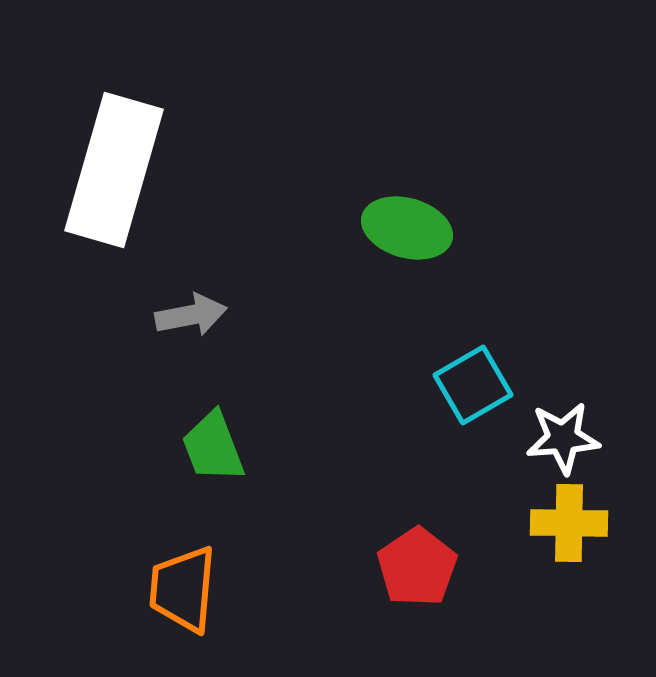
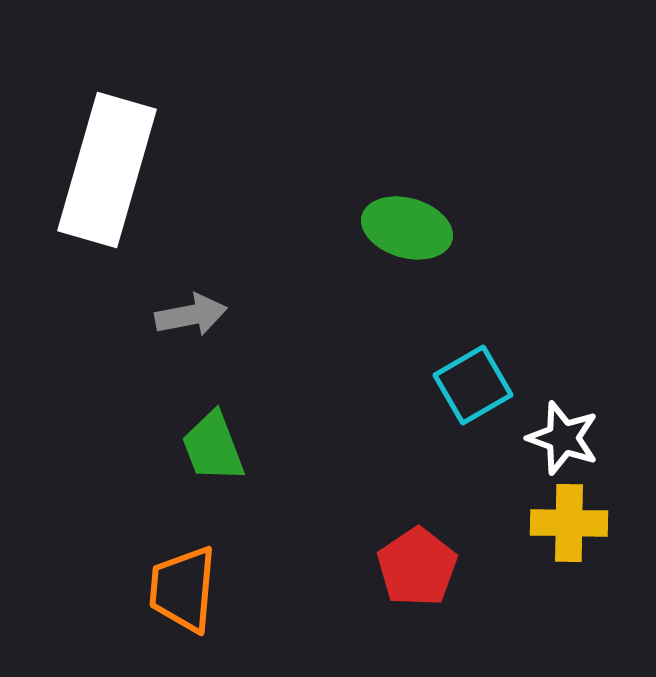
white rectangle: moved 7 px left
white star: rotated 24 degrees clockwise
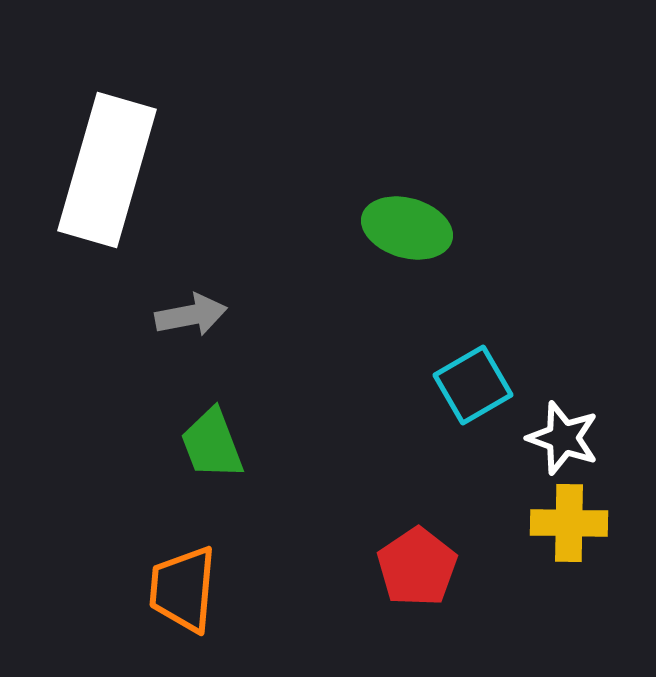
green trapezoid: moved 1 px left, 3 px up
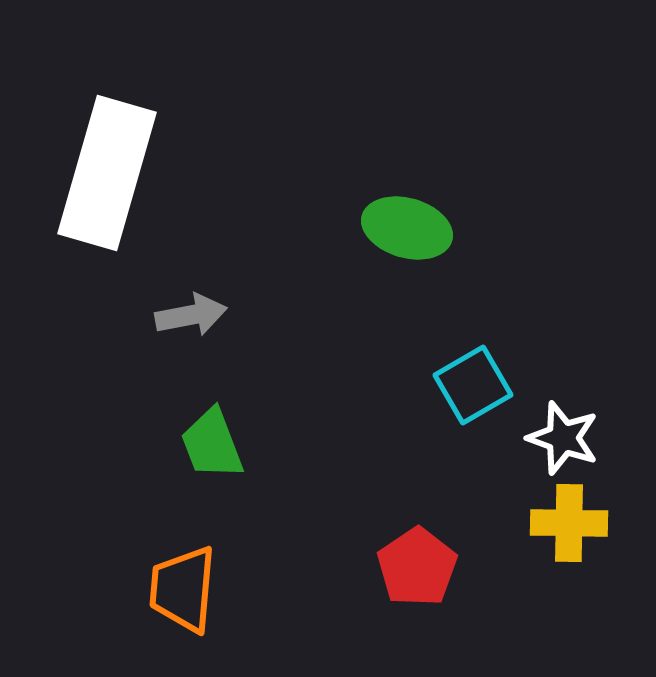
white rectangle: moved 3 px down
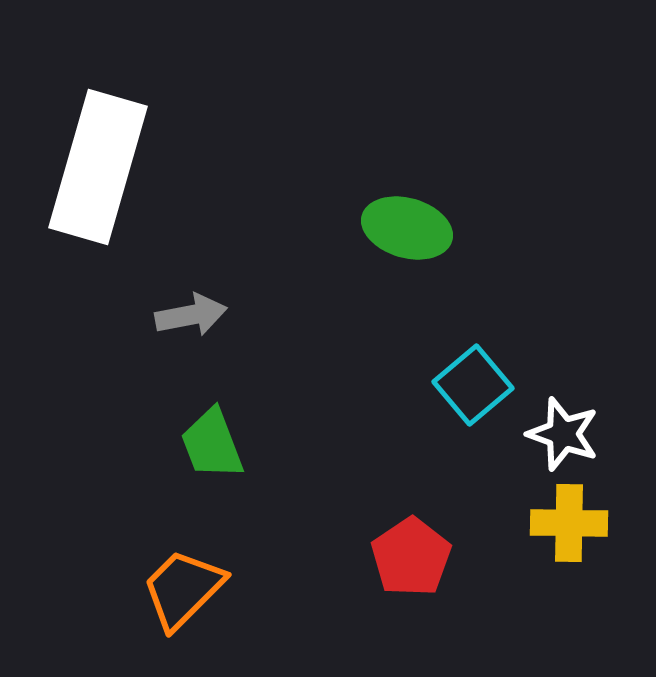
white rectangle: moved 9 px left, 6 px up
cyan square: rotated 10 degrees counterclockwise
white star: moved 4 px up
red pentagon: moved 6 px left, 10 px up
orange trapezoid: rotated 40 degrees clockwise
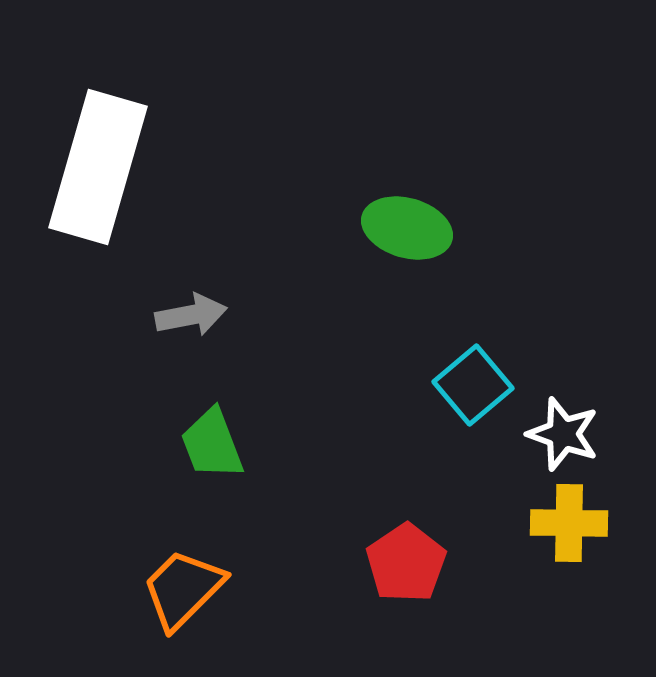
red pentagon: moved 5 px left, 6 px down
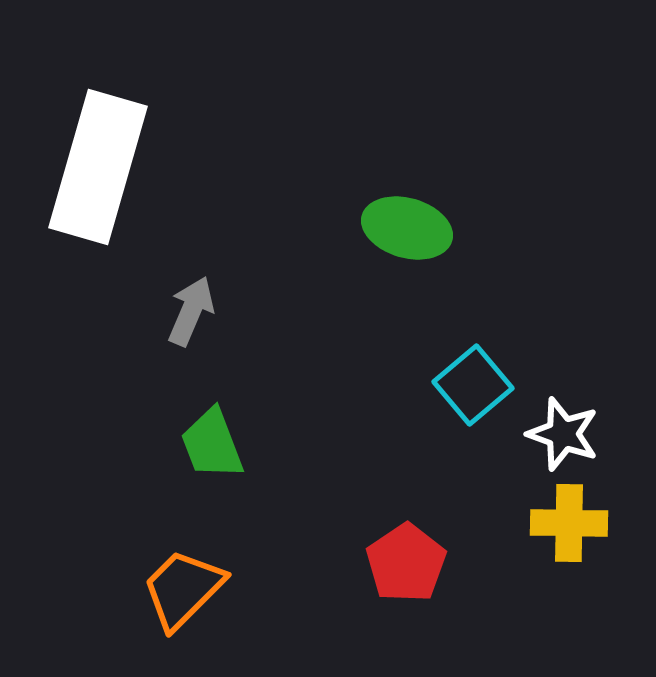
gray arrow: moved 4 px up; rotated 56 degrees counterclockwise
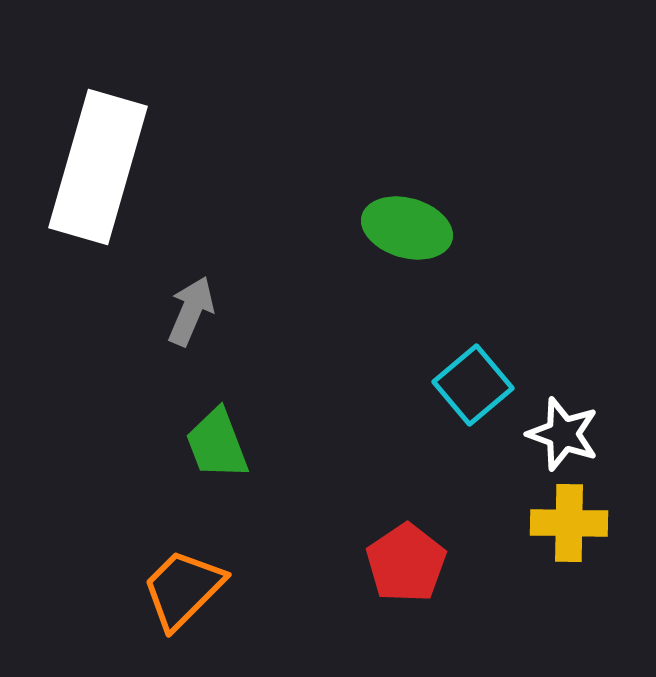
green trapezoid: moved 5 px right
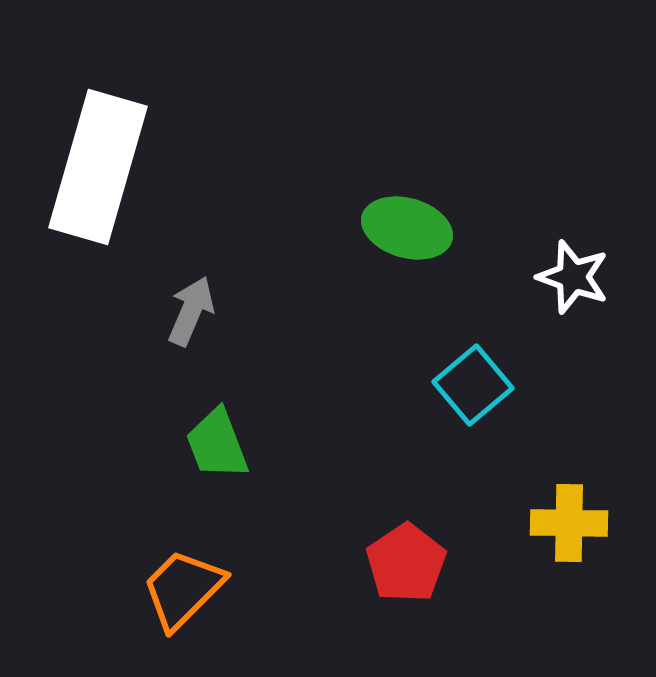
white star: moved 10 px right, 157 px up
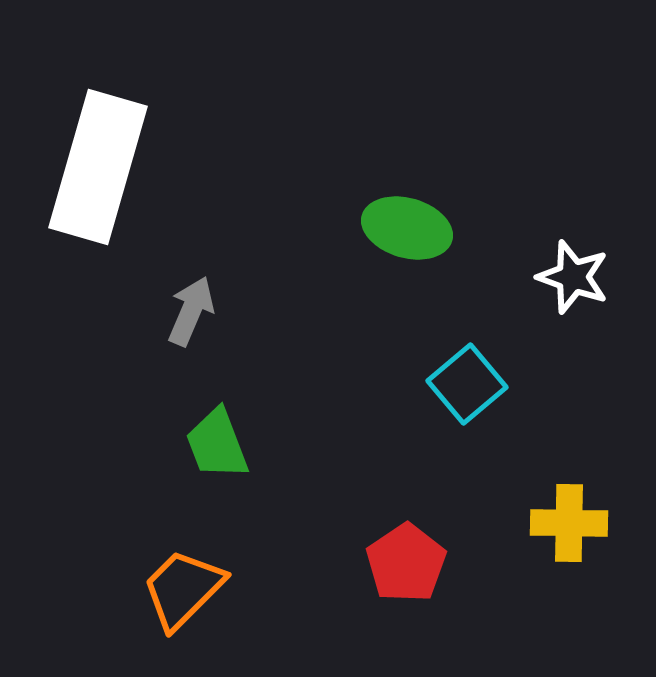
cyan square: moved 6 px left, 1 px up
